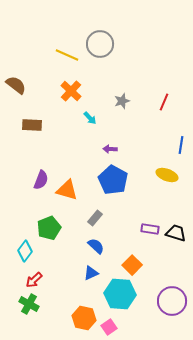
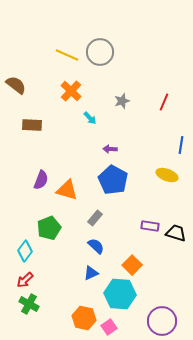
gray circle: moved 8 px down
purple rectangle: moved 3 px up
red arrow: moved 9 px left
purple circle: moved 10 px left, 20 px down
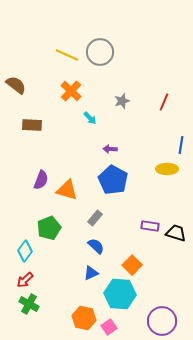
yellow ellipse: moved 6 px up; rotated 20 degrees counterclockwise
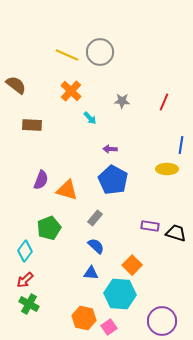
gray star: rotated 21 degrees clockwise
blue triangle: rotated 28 degrees clockwise
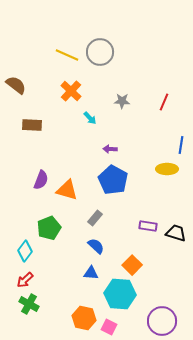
purple rectangle: moved 2 px left
pink square: rotated 28 degrees counterclockwise
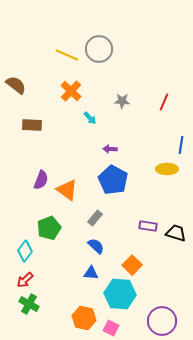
gray circle: moved 1 px left, 3 px up
orange triangle: rotated 20 degrees clockwise
pink square: moved 2 px right, 1 px down
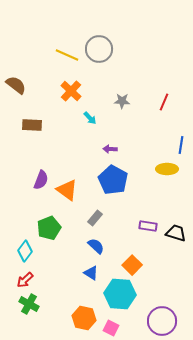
blue triangle: rotated 28 degrees clockwise
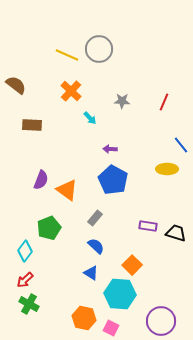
blue line: rotated 48 degrees counterclockwise
purple circle: moved 1 px left
